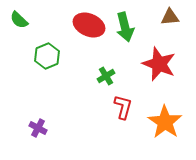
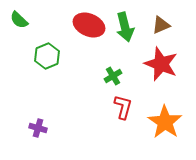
brown triangle: moved 9 px left, 8 px down; rotated 18 degrees counterclockwise
red star: moved 2 px right
green cross: moved 7 px right
purple cross: rotated 12 degrees counterclockwise
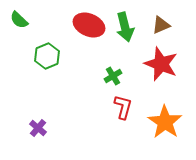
purple cross: rotated 24 degrees clockwise
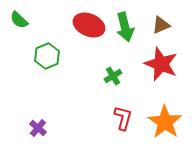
red L-shape: moved 11 px down
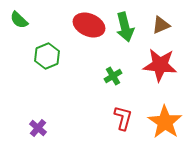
red star: moved 1 px left, 1 px down; rotated 16 degrees counterclockwise
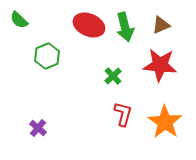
green cross: rotated 12 degrees counterclockwise
red L-shape: moved 4 px up
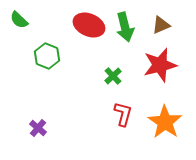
green hexagon: rotated 15 degrees counterclockwise
red star: rotated 20 degrees counterclockwise
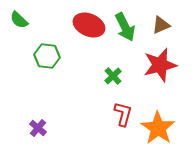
green arrow: rotated 12 degrees counterclockwise
green hexagon: rotated 15 degrees counterclockwise
orange star: moved 7 px left, 6 px down
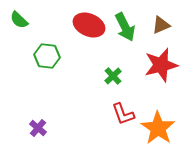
red star: moved 1 px right
red L-shape: rotated 145 degrees clockwise
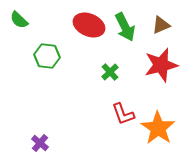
green cross: moved 3 px left, 4 px up
purple cross: moved 2 px right, 15 px down
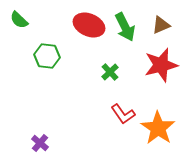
red L-shape: rotated 15 degrees counterclockwise
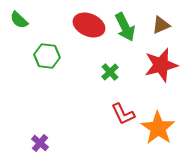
red L-shape: rotated 10 degrees clockwise
